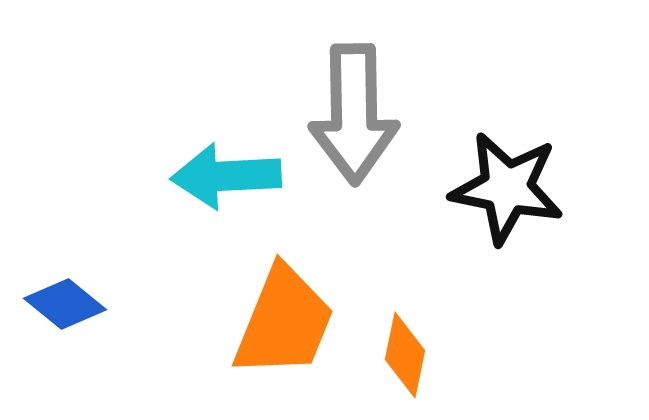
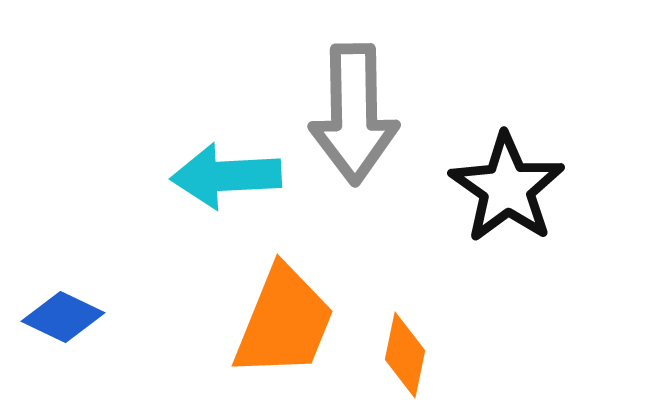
black star: rotated 24 degrees clockwise
blue diamond: moved 2 px left, 13 px down; rotated 14 degrees counterclockwise
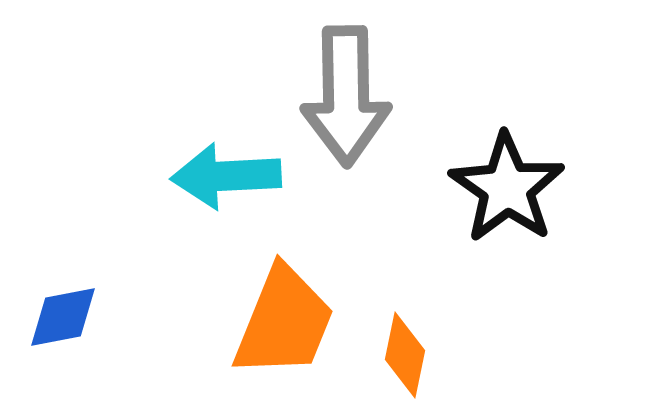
gray arrow: moved 8 px left, 18 px up
blue diamond: rotated 36 degrees counterclockwise
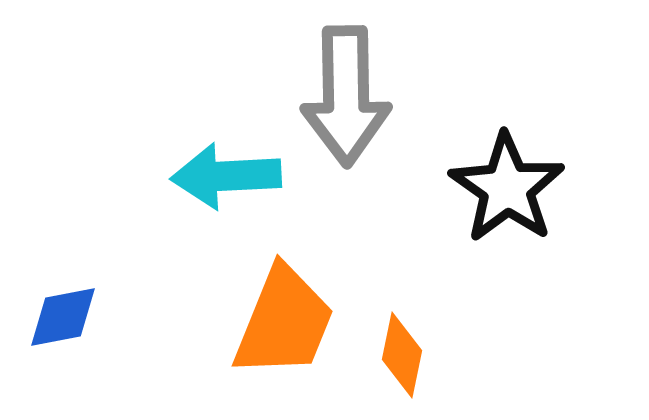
orange diamond: moved 3 px left
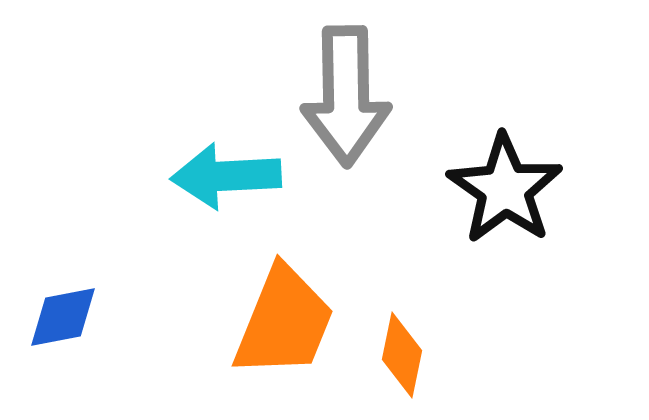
black star: moved 2 px left, 1 px down
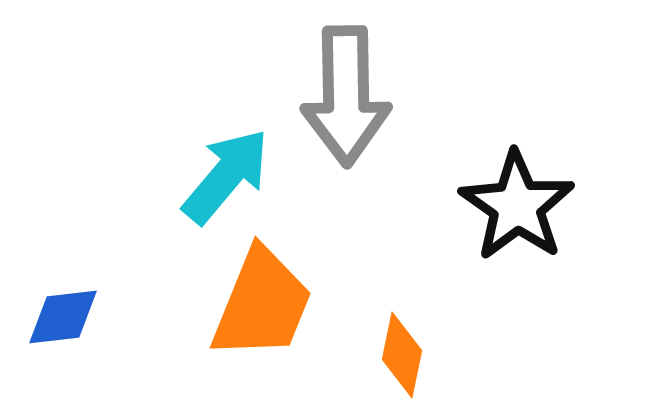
cyan arrow: rotated 133 degrees clockwise
black star: moved 12 px right, 17 px down
blue diamond: rotated 4 degrees clockwise
orange trapezoid: moved 22 px left, 18 px up
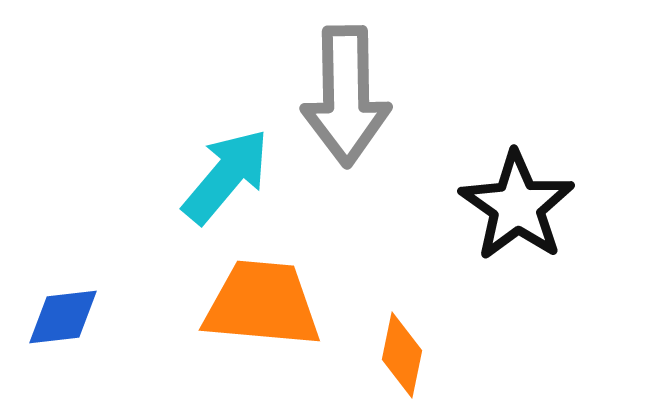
orange trapezoid: rotated 107 degrees counterclockwise
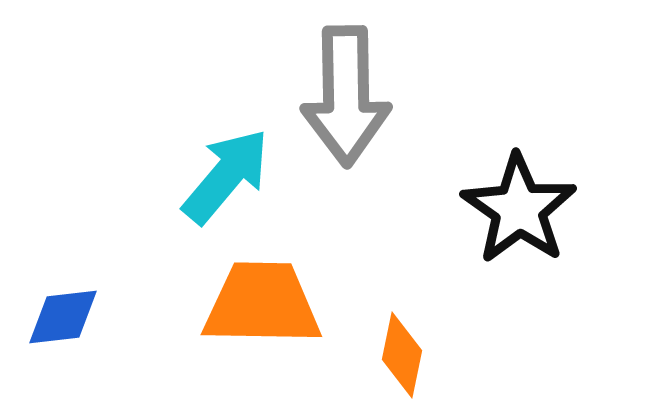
black star: moved 2 px right, 3 px down
orange trapezoid: rotated 4 degrees counterclockwise
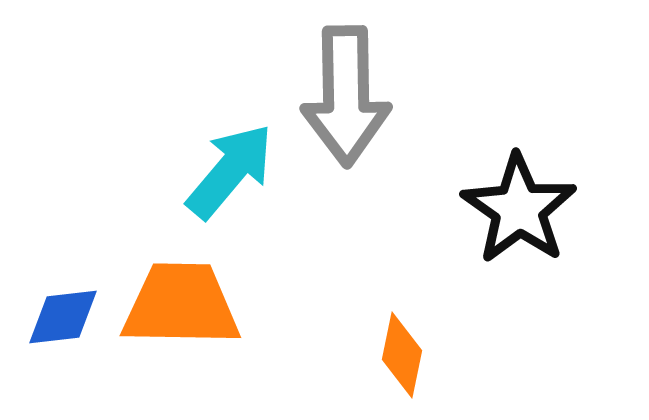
cyan arrow: moved 4 px right, 5 px up
orange trapezoid: moved 81 px left, 1 px down
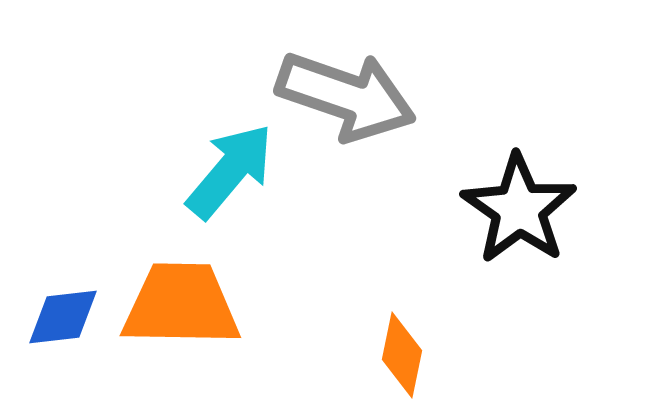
gray arrow: rotated 70 degrees counterclockwise
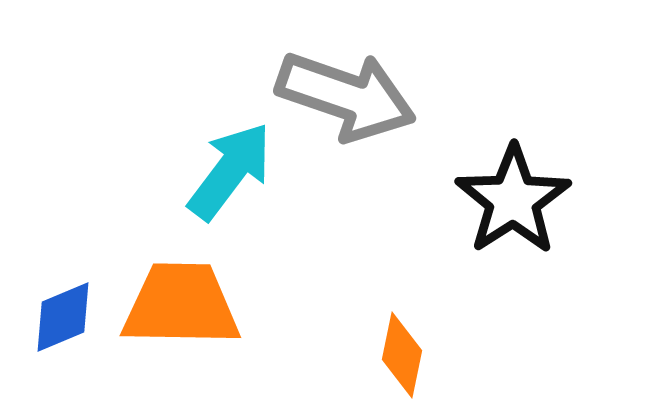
cyan arrow: rotated 3 degrees counterclockwise
black star: moved 6 px left, 9 px up; rotated 4 degrees clockwise
blue diamond: rotated 16 degrees counterclockwise
